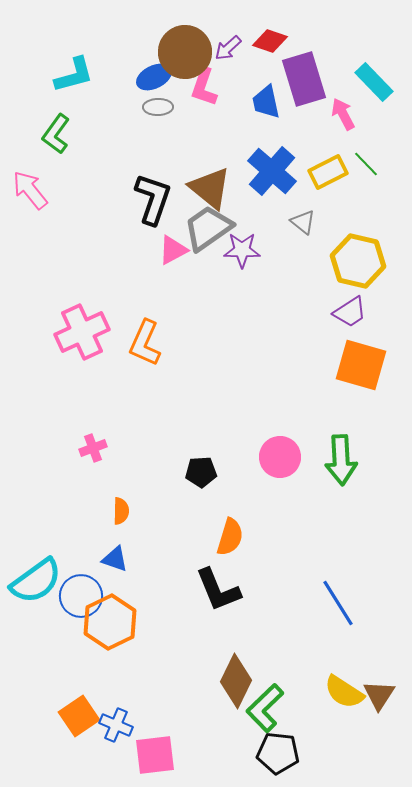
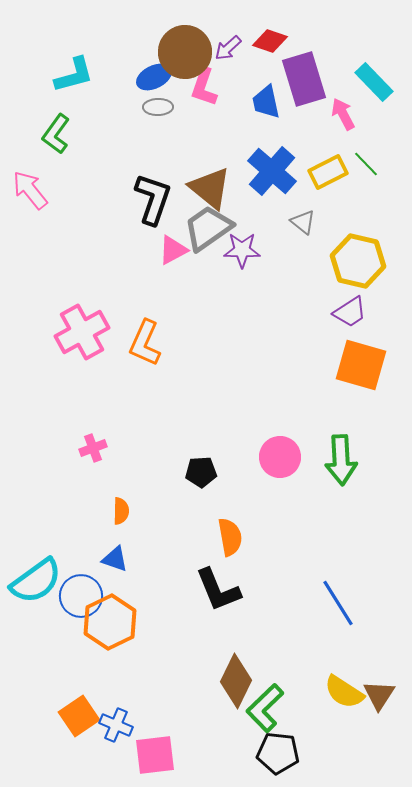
pink cross at (82, 332): rotated 4 degrees counterclockwise
orange semicircle at (230, 537): rotated 27 degrees counterclockwise
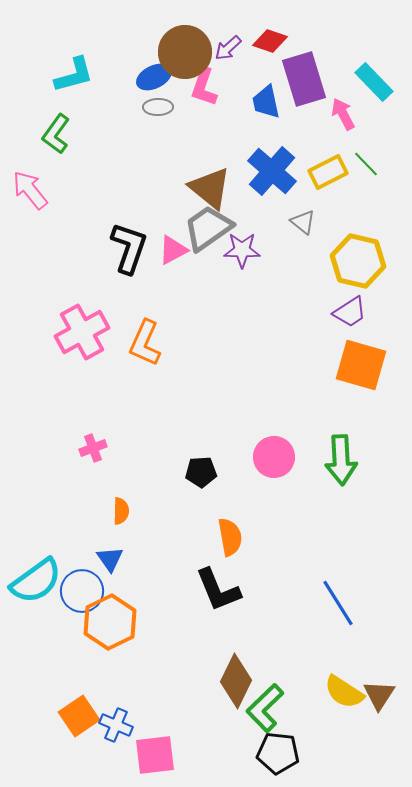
black L-shape at (153, 199): moved 24 px left, 49 px down
pink circle at (280, 457): moved 6 px left
blue triangle at (115, 559): moved 5 px left; rotated 36 degrees clockwise
blue circle at (81, 596): moved 1 px right, 5 px up
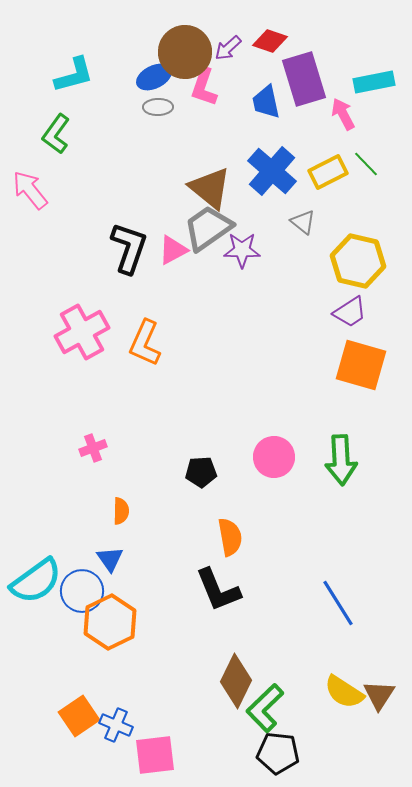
cyan rectangle at (374, 82): rotated 57 degrees counterclockwise
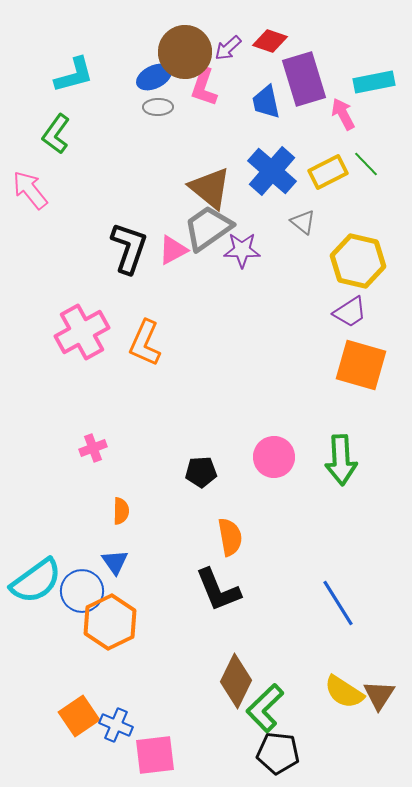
blue triangle at (110, 559): moved 5 px right, 3 px down
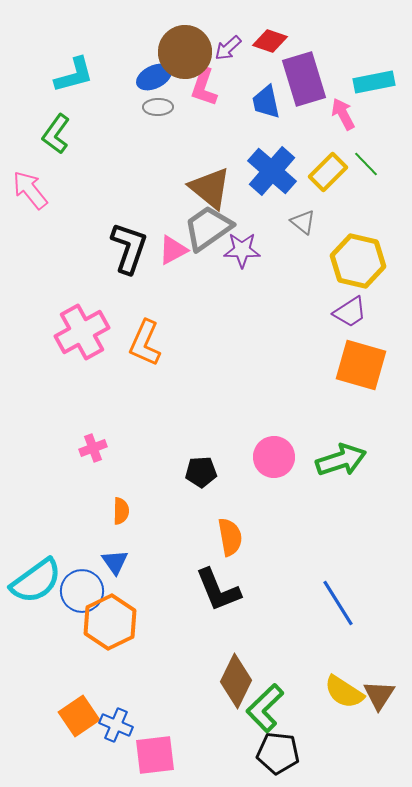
yellow rectangle at (328, 172): rotated 18 degrees counterclockwise
green arrow at (341, 460): rotated 105 degrees counterclockwise
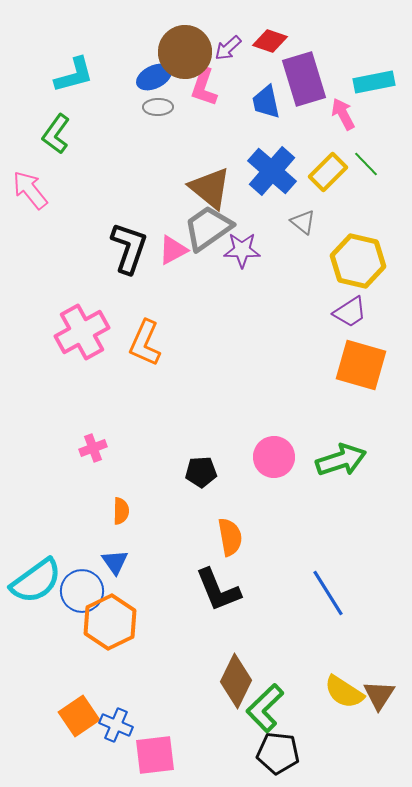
blue line at (338, 603): moved 10 px left, 10 px up
